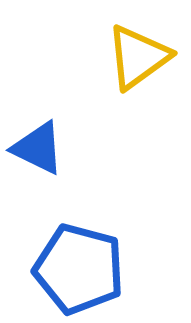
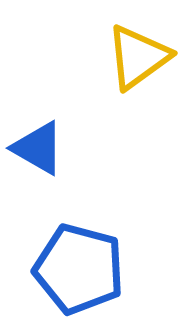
blue triangle: rotated 4 degrees clockwise
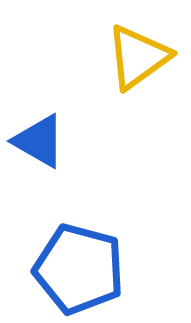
blue triangle: moved 1 px right, 7 px up
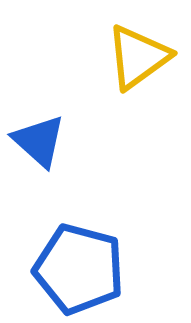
blue triangle: rotated 12 degrees clockwise
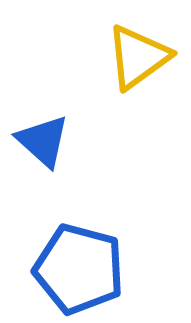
blue triangle: moved 4 px right
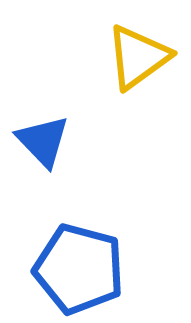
blue triangle: rotated 4 degrees clockwise
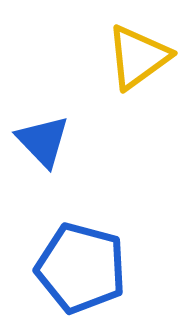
blue pentagon: moved 2 px right, 1 px up
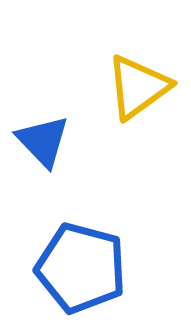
yellow triangle: moved 30 px down
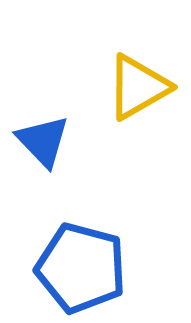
yellow triangle: rotated 6 degrees clockwise
